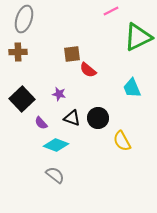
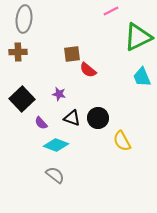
gray ellipse: rotated 12 degrees counterclockwise
cyan trapezoid: moved 10 px right, 11 px up
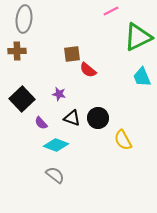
brown cross: moved 1 px left, 1 px up
yellow semicircle: moved 1 px right, 1 px up
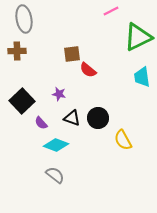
gray ellipse: rotated 16 degrees counterclockwise
cyan trapezoid: rotated 15 degrees clockwise
black square: moved 2 px down
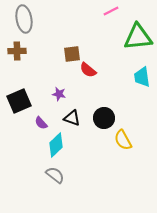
green triangle: rotated 20 degrees clockwise
black square: moved 3 px left; rotated 20 degrees clockwise
black circle: moved 6 px right
cyan diamond: rotated 65 degrees counterclockwise
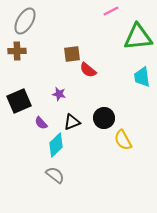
gray ellipse: moved 1 px right, 2 px down; rotated 40 degrees clockwise
black triangle: moved 4 px down; rotated 42 degrees counterclockwise
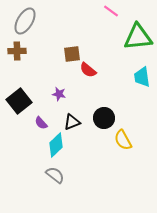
pink line: rotated 63 degrees clockwise
black square: rotated 15 degrees counterclockwise
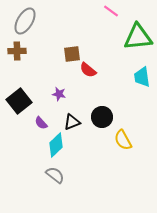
black circle: moved 2 px left, 1 px up
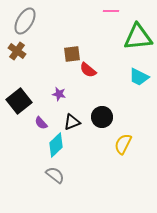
pink line: rotated 35 degrees counterclockwise
brown cross: rotated 36 degrees clockwise
cyan trapezoid: moved 3 px left; rotated 55 degrees counterclockwise
yellow semicircle: moved 4 px down; rotated 55 degrees clockwise
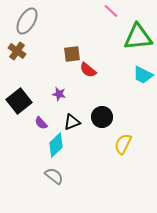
pink line: rotated 42 degrees clockwise
gray ellipse: moved 2 px right
cyan trapezoid: moved 4 px right, 2 px up
gray semicircle: moved 1 px left, 1 px down
